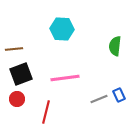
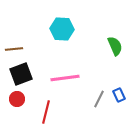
green semicircle: rotated 150 degrees clockwise
gray line: rotated 42 degrees counterclockwise
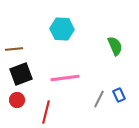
red circle: moved 1 px down
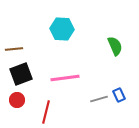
gray line: rotated 48 degrees clockwise
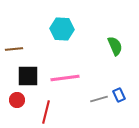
black square: moved 7 px right, 2 px down; rotated 20 degrees clockwise
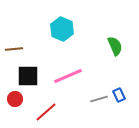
cyan hexagon: rotated 20 degrees clockwise
pink line: moved 3 px right, 2 px up; rotated 16 degrees counterclockwise
red circle: moved 2 px left, 1 px up
red line: rotated 35 degrees clockwise
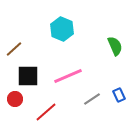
brown line: rotated 36 degrees counterclockwise
gray line: moved 7 px left; rotated 18 degrees counterclockwise
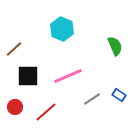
blue rectangle: rotated 32 degrees counterclockwise
red circle: moved 8 px down
